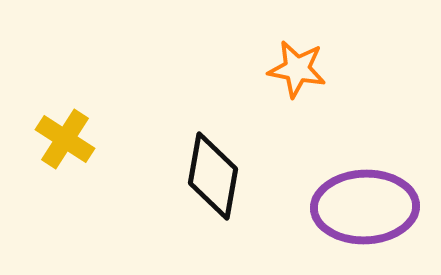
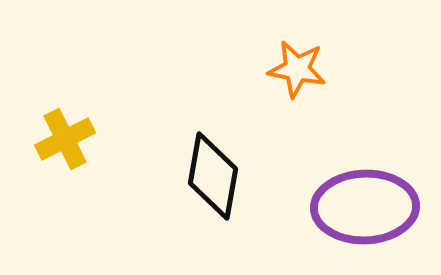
yellow cross: rotated 30 degrees clockwise
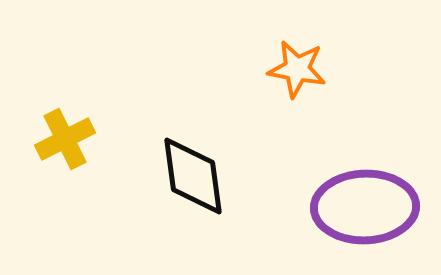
black diamond: moved 20 px left; rotated 18 degrees counterclockwise
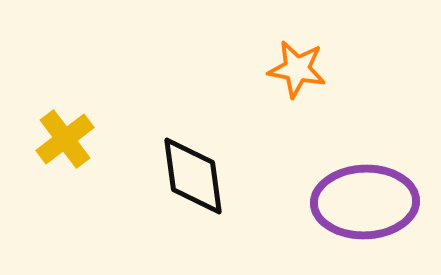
yellow cross: rotated 10 degrees counterclockwise
purple ellipse: moved 5 px up
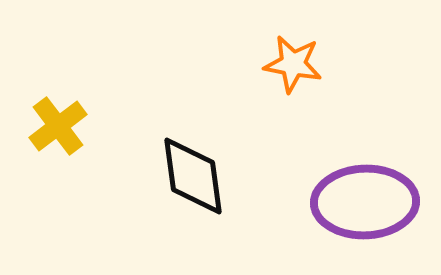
orange star: moved 4 px left, 5 px up
yellow cross: moved 7 px left, 13 px up
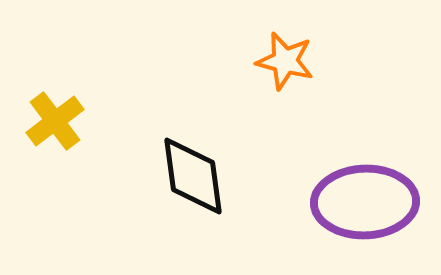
orange star: moved 8 px left, 3 px up; rotated 4 degrees clockwise
yellow cross: moved 3 px left, 5 px up
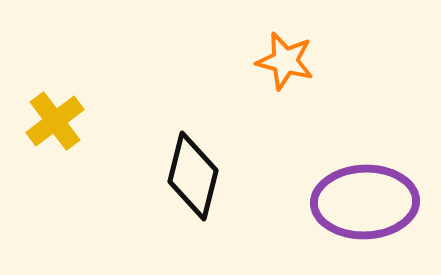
black diamond: rotated 22 degrees clockwise
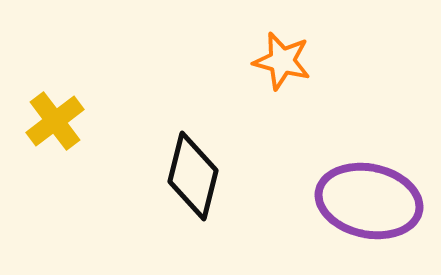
orange star: moved 3 px left
purple ellipse: moved 4 px right, 1 px up; rotated 14 degrees clockwise
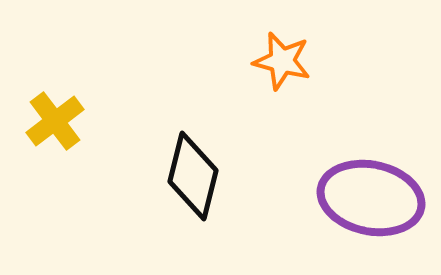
purple ellipse: moved 2 px right, 3 px up
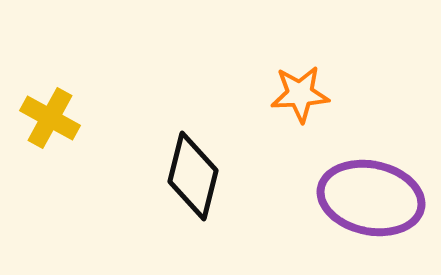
orange star: moved 18 px right, 33 px down; rotated 18 degrees counterclockwise
yellow cross: moved 5 px left, 3 px up; rotated 24 degrees counterclockwise
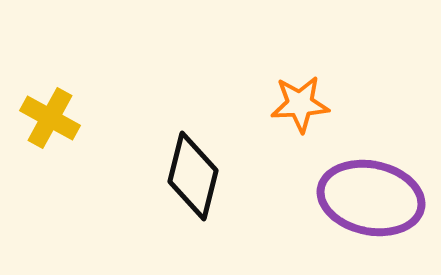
orange star: moved 10 px down
